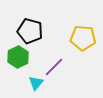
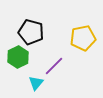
black pentagon: moved 1 px right, 1 px down
yellow pentagon: rotated 15 degrees counterclockwise
purple line: moved 1 px up
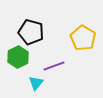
yellow pentagon: rotated 30 degrees counterclockwise
purple line: rotated 25 degrees clockwise
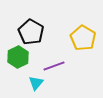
black pentagon: rotated 15 degrees clockwise
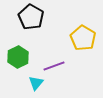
black pentagon: moved 15 px up
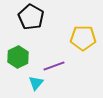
yellow pentagon: rotated 30 degrees counterclockwise
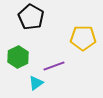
cyan triangle: rotated 14 degrees clockwise
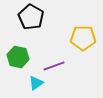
green hexagon: rotated 20 degrees counterclockwise
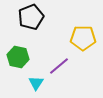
black pentagon: rotated 20 degrees clockwise
purple line: moved 5 px right; rotated 20 degrees counterclockwise
cyan triangle: rotated 21 degrees counterclockwise
